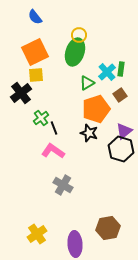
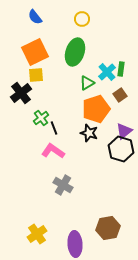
yellow circle: moved 3 px right, 16 px up
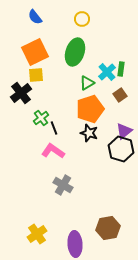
orange pentagon: moved 6 px left
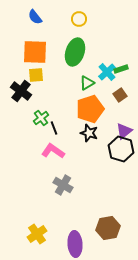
yellow circle: moved 3 px left
orange square: rotated 28 degrees clockwise
green rectangle: rotated 64 degrees clockwise
black cross: moved 2 px up; rotated 15 degrees counterclockwise
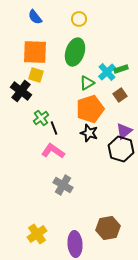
yellow square: rotated 21 degrees clockwise
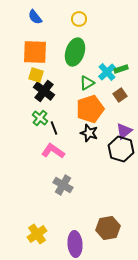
black cross: moved 23 px right
green cross: moved 1 px left; rotated 14 degrees counterclockwise
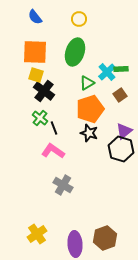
green rectangle: rotated 16 degrees clockwise
brown hexagon: moved 3 px left, 10 px down; rotated 10 degrees counterclockwise
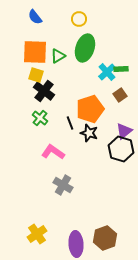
green ellipse: moved 10 px right, 4 px up
green triangle: moved 29 px left, 27 px up
black line: moved 16 px right, 5 px up
pink L-shape: moved 1 px down
purple ellipse: moved 1 px right
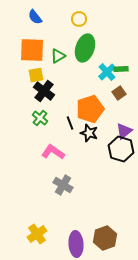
orange square: moved 3 px left, 2 px up
yellow square: rotated 28 degrees counterclockwise
brown square: moved 1 px left, 2 px up
